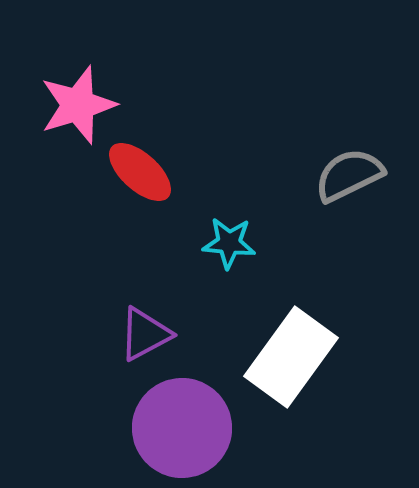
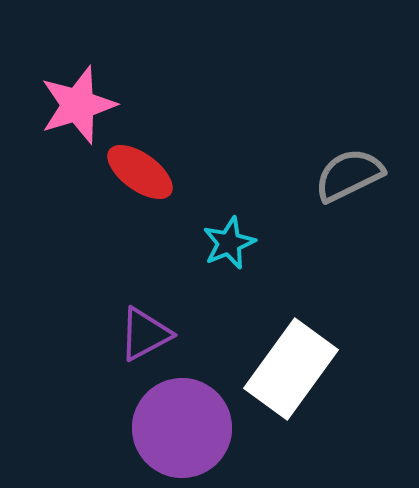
red ellipse: rotated 6 degrees counterclockwise
cyan star: rotated 28 degrees counterclockwise
white rectangle: moved 12 px down
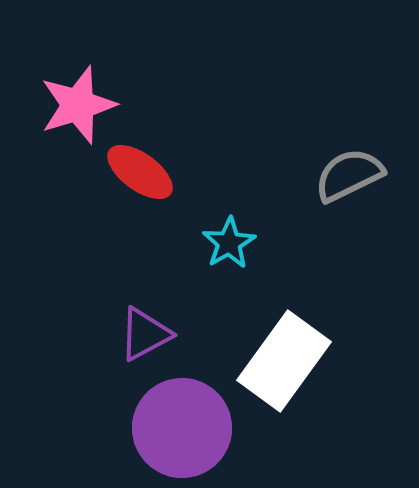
cyan star: rotated 8 degrees counterclockwise
white rectangle: moved 7 px left, 8 px up
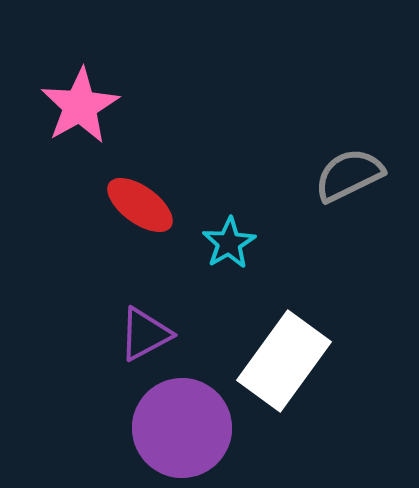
pink star: moved 2 px right, 1 px down; rotated 12 degrees counterclockwise
red ellipse: moved 33 px down
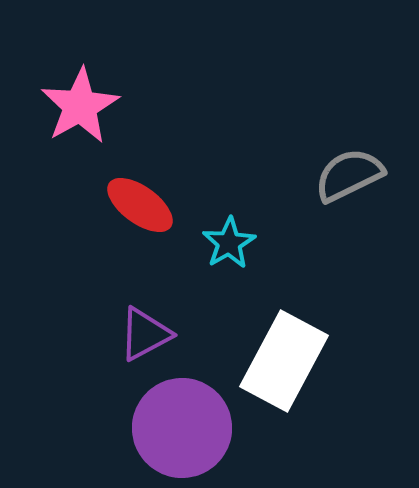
white rectangle: rotated 8 degrees counterclockwise
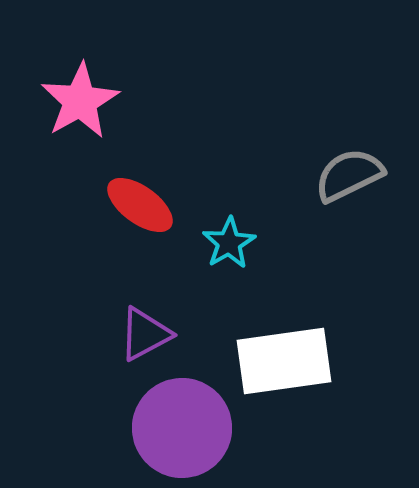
pink star: moved 5 px up
white rectangle: rotated 54 degrees clockwise
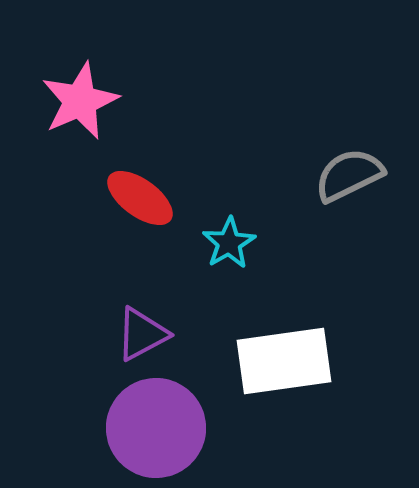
pink star: rotated 6 degrees clockwise
red ellipse: moved 7 px up
purple triangle: moved 3 px left
purple circle: moved 26 px left
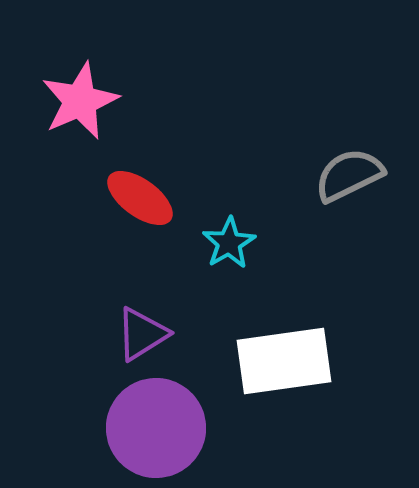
purple triangle: rotated 4 degrees counterclockwise
